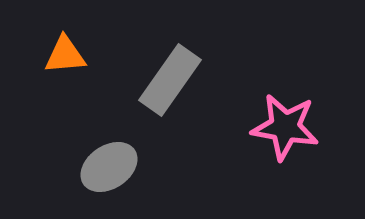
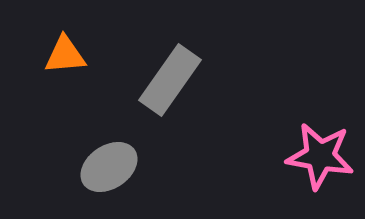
pink star: moved 35 px right, 29 px down
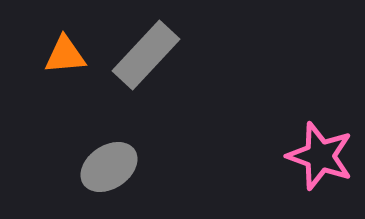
gray rectangle: moved 24 px left, 25 px up; rotated 8 degrees clockwise
pink star: rotated 10 degrees clockwise
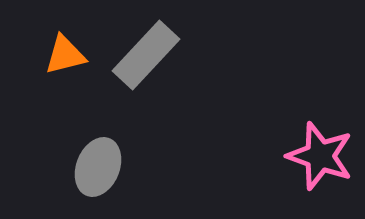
orange triangle: rotated 9 degrees counterclockwise
gray ellipse: moved 11 px left; rotated 34 degrees counterclockwise
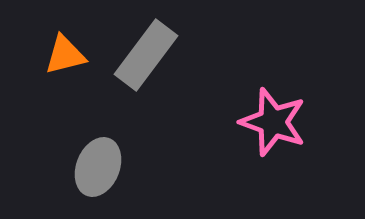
gray rectangle: rotated 6 degrees counterclockwise
pink star: moved 47 px left, 34 px up
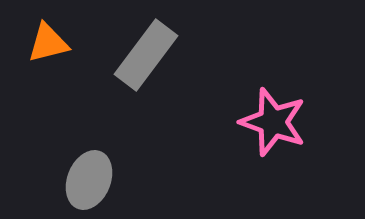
orange triangle: moved 17 px left, 12 px up
gray ellipse: moved 9 px left, 13 px down
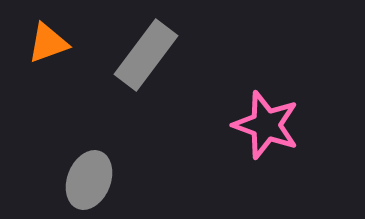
orange triangle: rotated 6 degrees counterclockwise
pink star: moved 7 px left, 3 px down
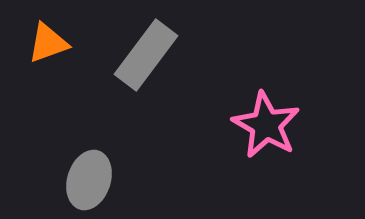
pink star: rotated 10 degrees clockwise
gray ellipse: rotated 4 degrees counterclockwise
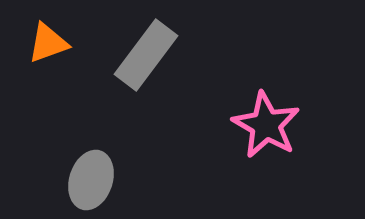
gray ellipse: moved 2 px right
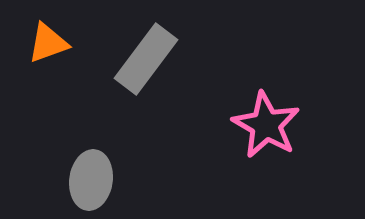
gray rectangle: moved 4 px down
gray ellipse: rotated 10 degrees counterclockwise
